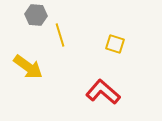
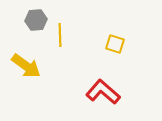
gray hexagon: moved 5 px down; rotated 10 degrees counterclockwise
yellow line: rotated 15 degrees clockwise
yellow arrow: moved 2 px left, 1 px up
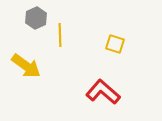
gray hexagon: moved 2 px up; rotated 20 degrees counterclockwise
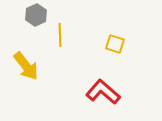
gray hexagon: moved 3 px up
yellow arrow: rotated 16 degrees clockwise
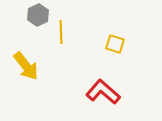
gray hexagon: moved 2 px right
yellow line: moved 1 px right, 3 px up
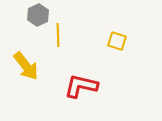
yellow line: moved 3 px left, 3 px down
yellow square: moved 2 px right, 3 px up
red L-shape: moved 22 px left, 6 px up; rotated 28 degrees counterclockwise
